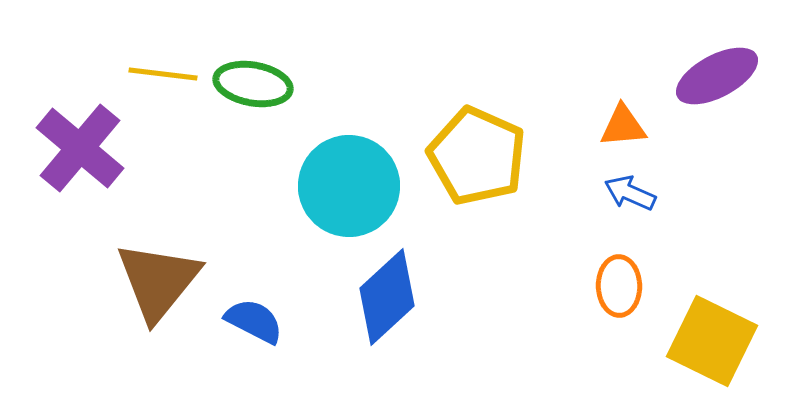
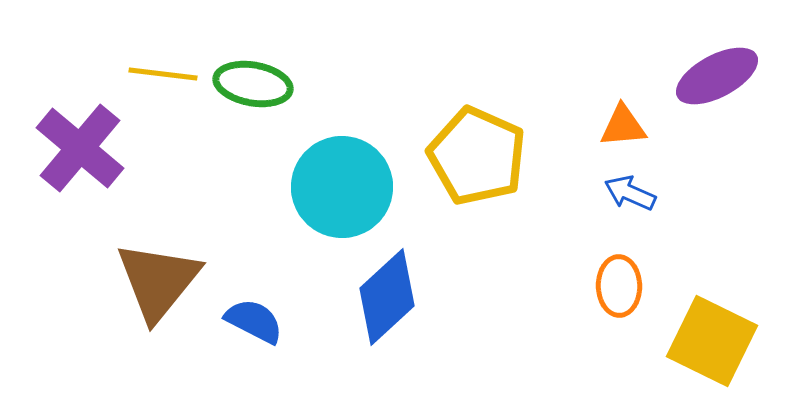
cyan circle: moved 7 px left, 1 px down
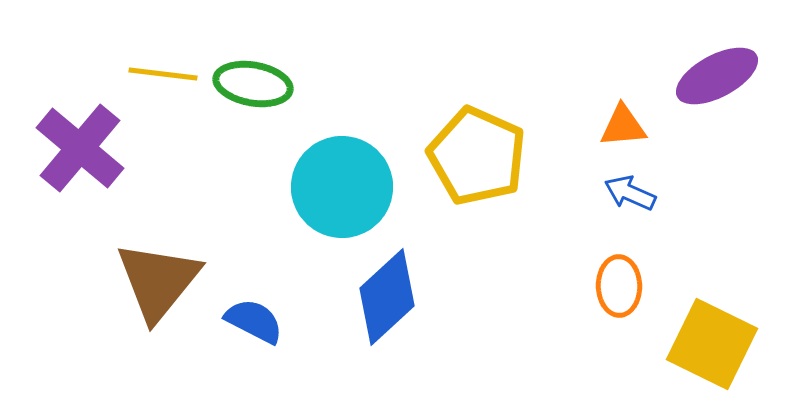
yellow square: moved 3 px down
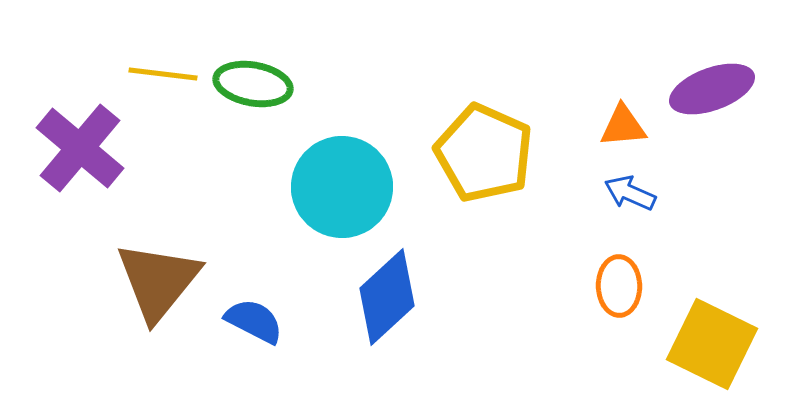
purple ellipse: moved 5 px left, 13 px down; rotated 8 degrees clockwise
yellow pentagon: moved 7 px right, 3 px up
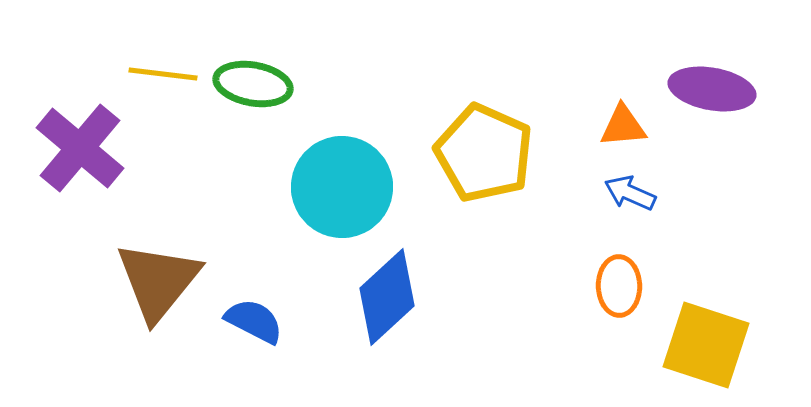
purple ellipse: rotated 30 degrees clockwise
yellow square: moved 6 px left, 1 px down; rotated 8 degrees counterclockwise
